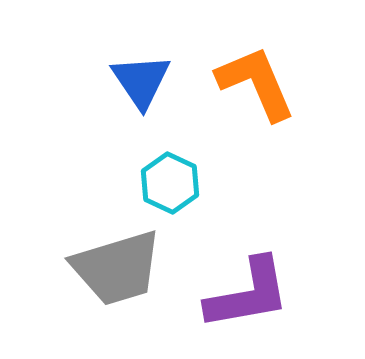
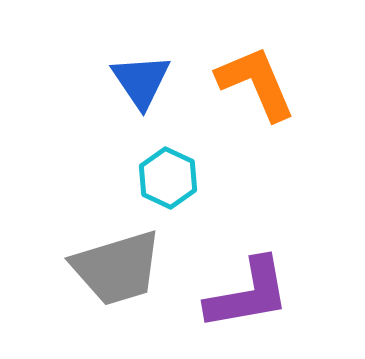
cyan hexagon: moved 2 px left, 5 px up
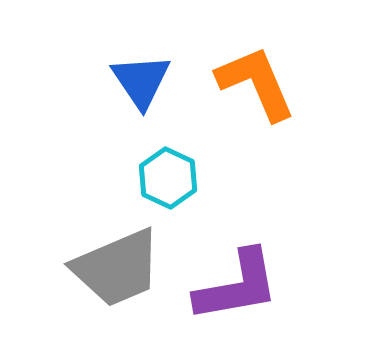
gray trapezoid: rotated 6 degrees counterclockwise
purple L-shape: moved 11 px left, 8 px up
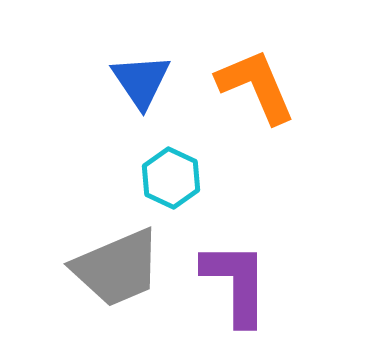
orange L-shape: moved 3 px down
cyan hexagon: moved 3 px right
purple L-shape: moved 1 px left, 3 px up; rotated 80 degrees counterclockwise
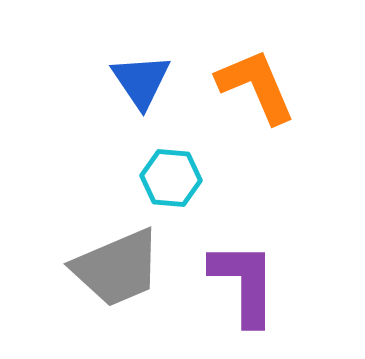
cyan hexagon: rotated 20 degrees counterclockwise
purple L-shape: moved 8 px right
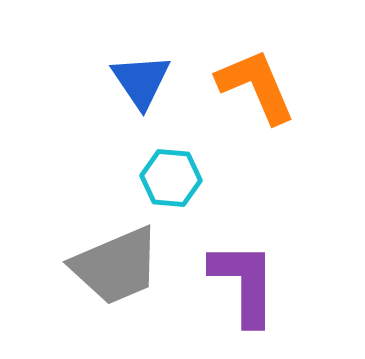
gray trapezoid: moved 1 px left, 2 px up
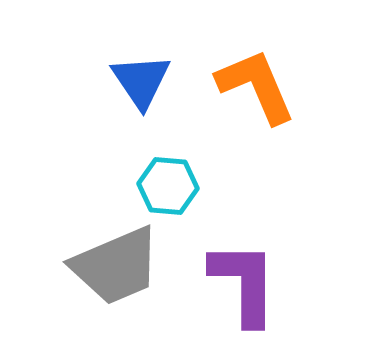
cyan hexagon: moved 3 px left, 8 px down
